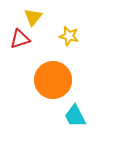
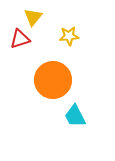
yellow star: rotated 18 degrees counterclockwise
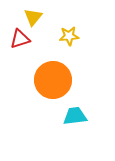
cyan trapezoid: rotated 110 degrees clockwise
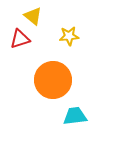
yellow triangle: moved 1 px up; rotated 30 degrees counterclockwise
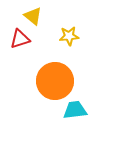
orange circle: moved 2 px right, 1 px down
cyan trapezoid: moved 6 px up
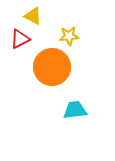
yellow triangle: rotated 12 degrees counterclockwise
red triangle: rotated 10 degrees counterclockwise
orange circle: moved 3 px left, 14 px up
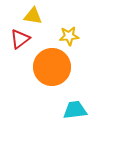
yellow triangle: rotated 18 degrees counterclockwise
red triangle: rotated 10 degrees counterclockwise
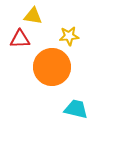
red triangle: rotated 35 degrees clockwise
cyan trapezoid: moved 1 px right, 1 px up; rotated 20 degrees clockwise
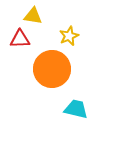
yellow star: rotated 18 degrees counterclockwise
orange circle: moved 2 px down
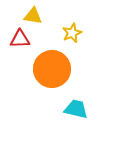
yellow star: moved 3 px right, 3 px up
